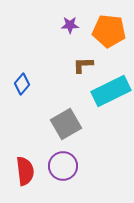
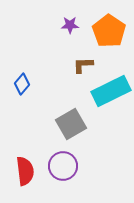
orange pentagon: rotated 28 degrees clockwise
gray square: moved 5 px right
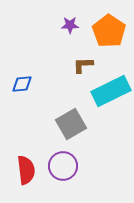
blue diamond: rotated 45 degrees clockwise
red semicircle: moved 1 px right, 1 px up
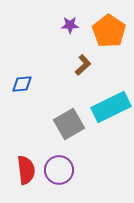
brown L-shape: rotated 140 degrees clockwise
cyan rectangle: moved 16 px down
gray square: moved 2 px left
purple circle: moved 4 px left, 4 px down
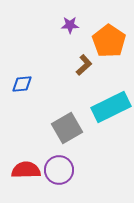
orange pentagon: moved 10 px down
brown L-shape: moved 1 px right
gray square: moved 2 px left, 4 px down
red semicircle: rotated 84 degrees counterclockwise
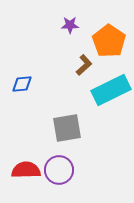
cyan rectangle: moved 17 px up
gray square: rotated 20 degrees clockwise
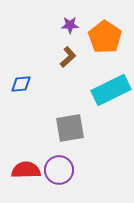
orange pentagon: moved 4 px left, 4 px up
brown L-shape: moved 16 px left, 8 px up
blue diamond: moved 1 px left
gray square: moved 3 px right
